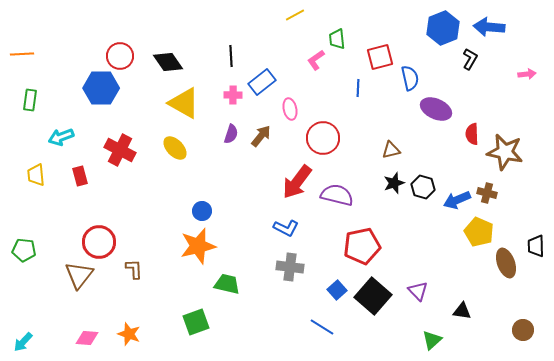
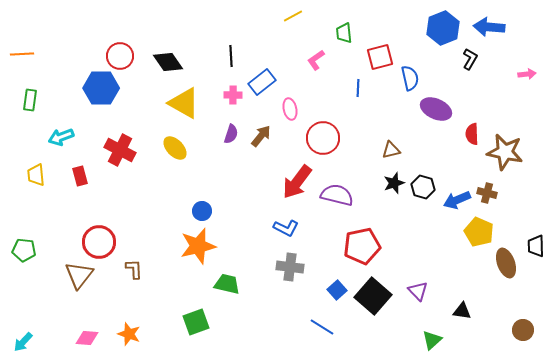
yellow line at (295, 15): moved 2 px left, 1 px down
green trapezoid at (337, 39): moved 7 px right, 6 px up
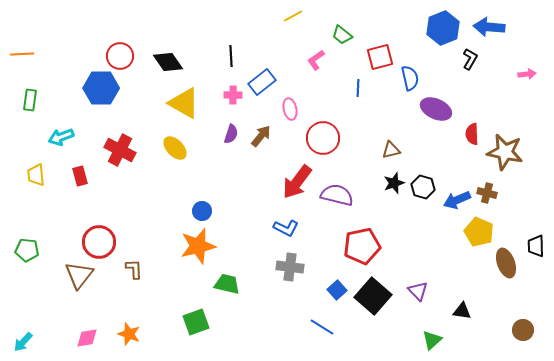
green trapezoid at (344, 33): moved 2 px left, 2 px down; rotated 45 degrees counterclockwise
green pentagon at (24, 250): moved 3 px right
pink diamond at (87, 338): rotated 15 degrees counterclockwise
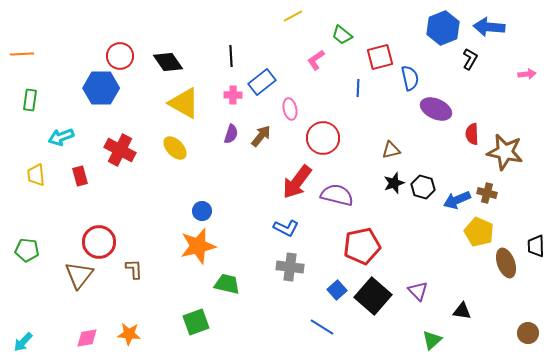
brown circle at (523, 330): moved 5 px right, 3 px down
orange star at (129, 334): rotated 15 degrees counterclockwise
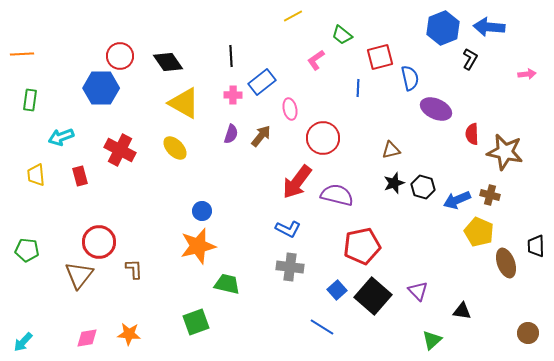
brown cross at (487, 193): moved 3 px right, 2 px down
blue L-shape at (286, 228): moved 2 px right, 1 px down
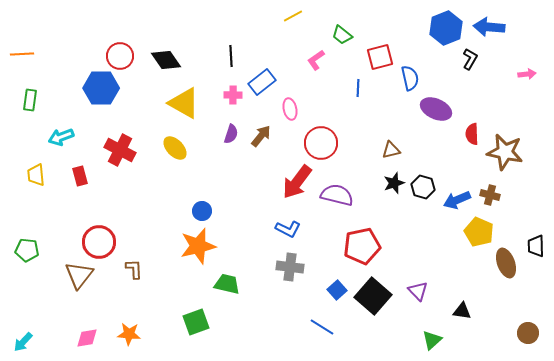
blue hexagon at (443, 28): moved 3 px right
black diamond at (168, 62): moved 2 px left, 2 px up
red circle at (323, 138): moved 2 px left, 5 px down
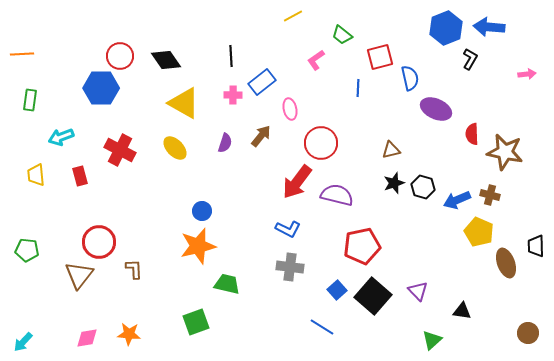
purple semicircle at (231, 134): moved 6 px left, 9 px down
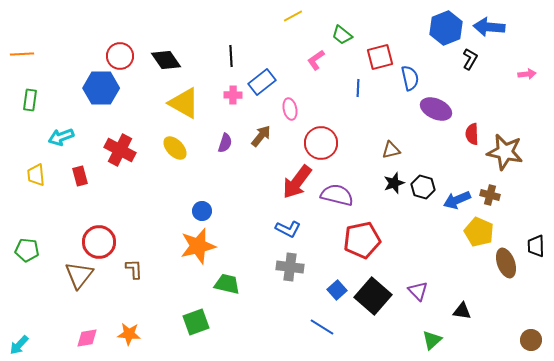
red pentagon at (362, 246): moved 6 px up
brown circle at (528, 333): moved 3 px right, 7 px down
cyan arrow at (23, 342): moved 4 px left, 3 px down
